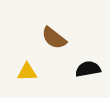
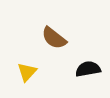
yellow triangle: rotated 45 degrees counterclockwise
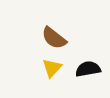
yellow triangle: moved 25 px right, 4 px up
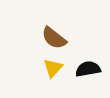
yellow triangle: moved 1 px right
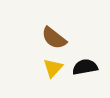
black semicircle: moved 3 px left, 2 px up
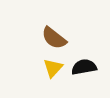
black semicircle: moved 1 px left
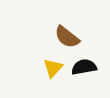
brown semicircle: moved 13 px right, 1 px up
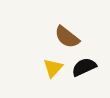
black semicircle: rotated 15 degrees counterclockwise
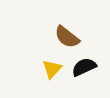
yellow triangle: moved 1 px left, 1 px down
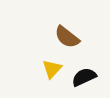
black semicircle: moved 10 px down
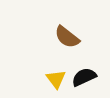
yellow triangle: moved 4 px right, 10 px down; rotated 20 degrees counterclockwise
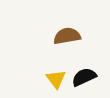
brown semicircle: moved 1 px up; rotated 132 degrees clockwise
